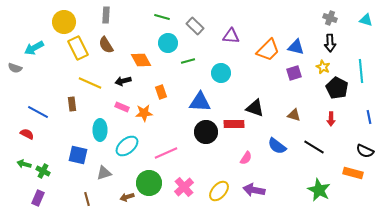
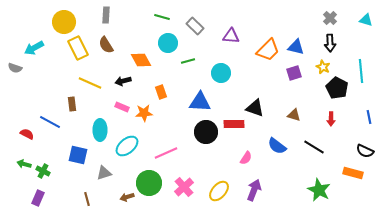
gray cross at (330, 18): rotated 24 degrees clockwise
blue line at (38, 112): moved 12 px right, 10 px down
purple arrow at (254, 190): rotated 100 degrees clockwise
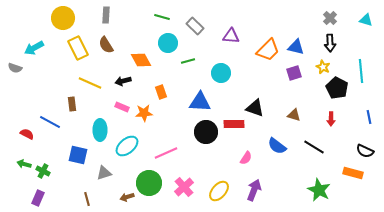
yellow circle at (64, 22): moved 1 px left, 4 px up
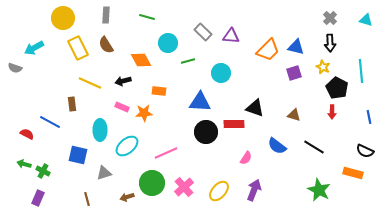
green line at (162, 17): moved 15 px left
gray rectangle at (195, 26): moved 8 px right, 6 px down
orange rectangle at (161, 92): moved 2 px left, 1 px up; rotated 64 degrees counterclockwise
red arrow at (331, 119): moved 1 px right, 7 px up
green circle at (149, 183): moved 3 px right
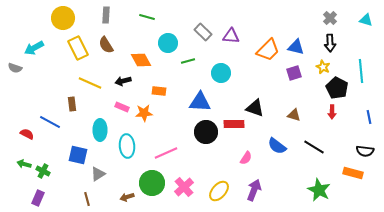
cyan ellipse at (127, 146): rotated 55 degrees counterclockwise
black semicircle at (365, 151): rotated 18 degrees counterclockwise
gray triangle at (104, 173): moved 6 px left, 1 px down; rotated 14 degrees counterclockwise
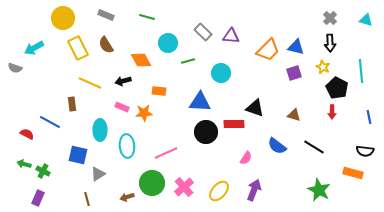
gray rectangle at (106, 15): rotated 70 degrees counterclockwise
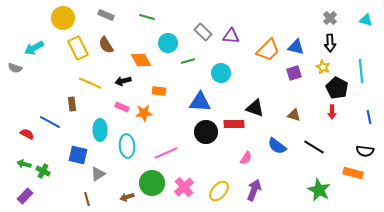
purple rectangle at (38, 198): moved 13 px left, 2 px up; rotated 21 degrees clockwise
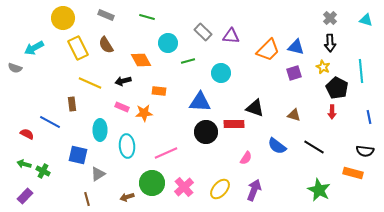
yellow ellipse at (219, 191): moved 1 px right, 2 px up
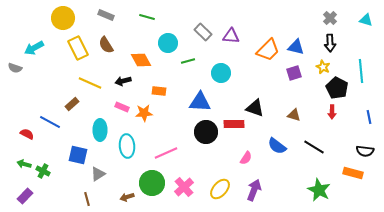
brown rectangle at (72, 104): rotated 56 degrees clockwise
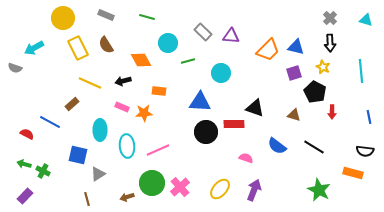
black pentagon at (337, 88): moved 22 px left, 4 px down
pink line at (166, 153): moved 8 px left, 3 px up
pink semicircle at (246, 158): rotated 104 degrees counterclockwise
pink cross at (184, 187): moved 4 px left
